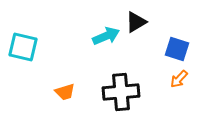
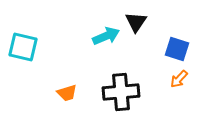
black triangle: rotated 25 degrees counterclockwise
orange trapezoid: moved 2 px right, 1 px down
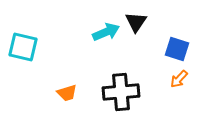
cyan arrow: moved 4 px up
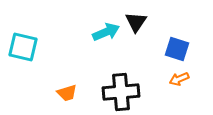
orange arrow: rotated 24 degrees clockwise
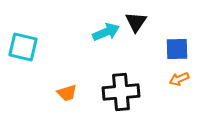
blue square: rotated 20 degrees counterclockwise
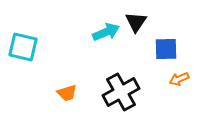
blue square: moved 11 px left
black cross: rotated 24 degrees counterclockwise
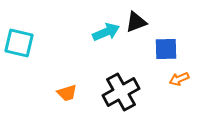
black triangle: rotated 35 degrees clockwise
cyan square: moved 4 px left, 4 px up
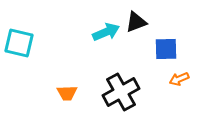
orange trapezoid: rotated 15 degrees clockwise
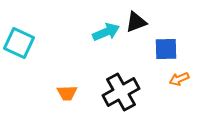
cyan square: rotated 12 degrees clockwise
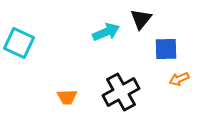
black triangle: moved 5 px right, 3 px up; rotated 30 degrees counterclockwise
orange trapezoid: moved 4 px down
